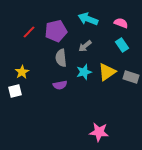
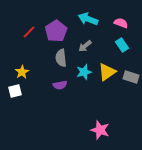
purple pentagon: rotated 20 degrees counterclockwise
pink star: moved 1 px right, 2 px up; rotated 12 degrees clockwise
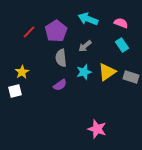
purple semicircle: rotated 24 degrees counterclockwise
pink star: moved 3 px left, 1 px up
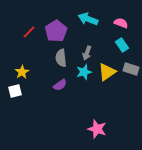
gray arrow: moved 2 px right, 7 px down; rotated 32 degrees counterclockwise
gray rectangle: moved 8 px up
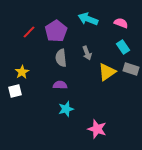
cyan rectangle: moved 1 px right, 2 px down
gray arrow: rotated 40 degrees counterclockwise
cyan star: moved 18 px left, 37 px down
purple semicircle: rotated 144 degrees counterclockwise
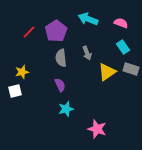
yellow star: rotated 16 degrees clockwise
purple semicircle: rotated 64 degrees clockwise
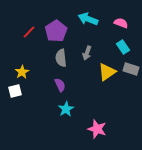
gray arrow: rotated 40 degrees clockwise
yellow star: rotated 16 degrees counterclockwise
cyan star: rotated 14 degrees counterclockwise
